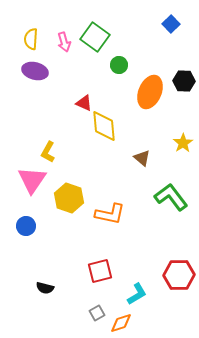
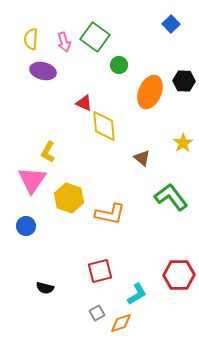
purple ellipse: moved 8 px right
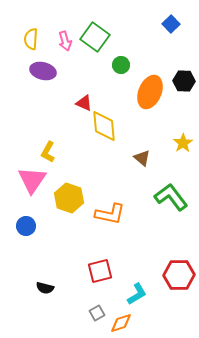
pink arrow: moved 1 px right, 1 px up
green circle: moved 2 px right
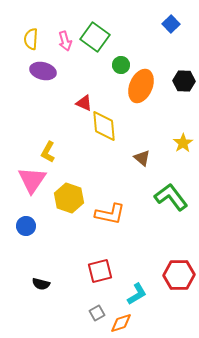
orange ellipse: moved 9 px left, 6 px up
black semicircle: moved 4 px left, 4 px up
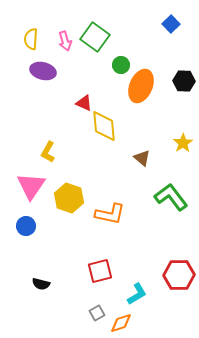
pink triangle: moved 1 px left, 6 px down
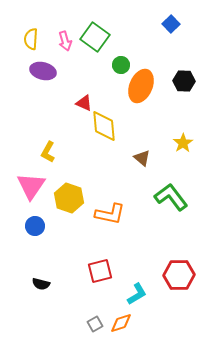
blue circle: moved 9 px right
gray square: moved 2 px left, 11 px down
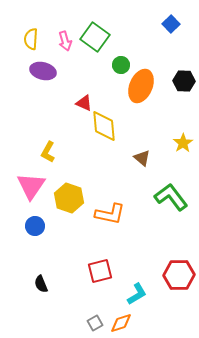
black semicircle: rotated 54 degrees clockwise
gray square: moved 1 px up
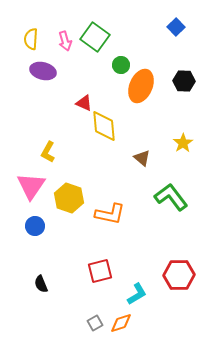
blue square: moved 5 px right, 3 px down
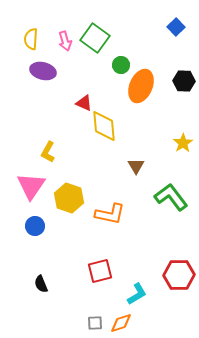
green square: moved 1 px down
brown triangle: moved 6 px left, 8 px down; rotated 18 degrees clockwise
gray square: rotated 28 degrees clockwise
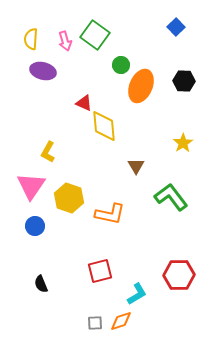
green square: moved 3 px up
orange diamond: moved 2 px up
